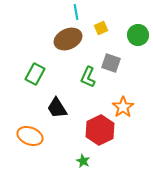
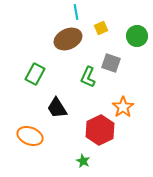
green circle: moved 1 px left, 1 px down
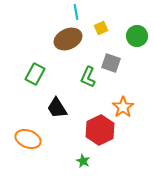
orange ellipse: moved 2 px left, 3 px down
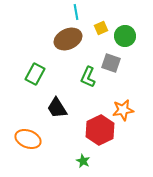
green circle: moved 12 px left
orange star: moved 3 px down; rotated 25 degrees clockwise
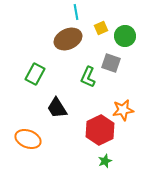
green star: moved 22 px right; rotated 24 degrees clockwise
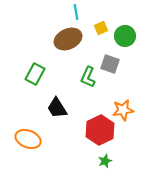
gray square: moved 1 px left, 1 px down
